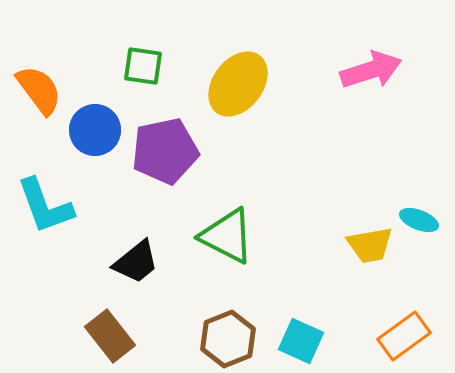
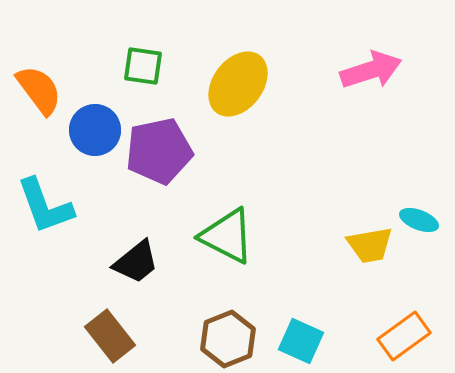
purple pentagon: moved 6 px left
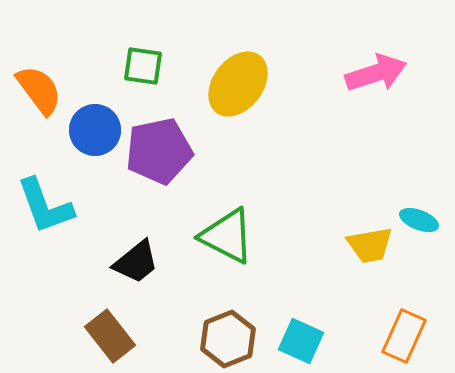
pink arrow: moved 5 px right, 3 px down
orange rectangle: rotated 30 degrees counterclockwise
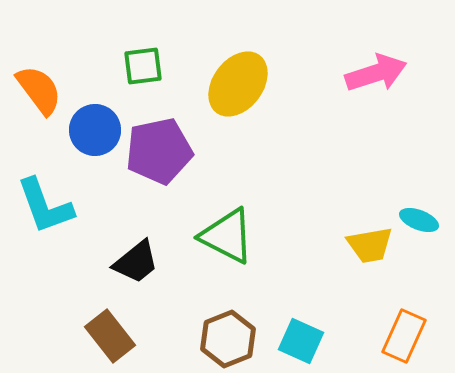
green square: rotated 15 degrees counterclockwise
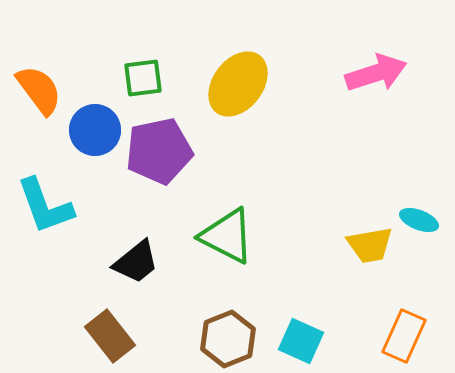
green square: moved 12 px down
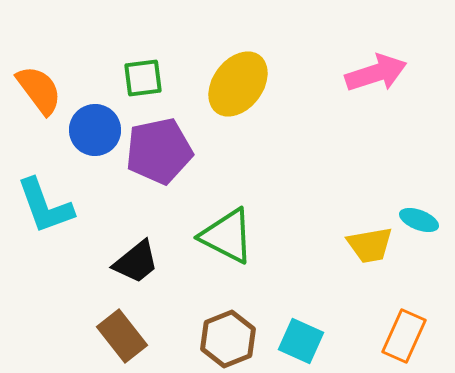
brown rectangle: moved 12 px right
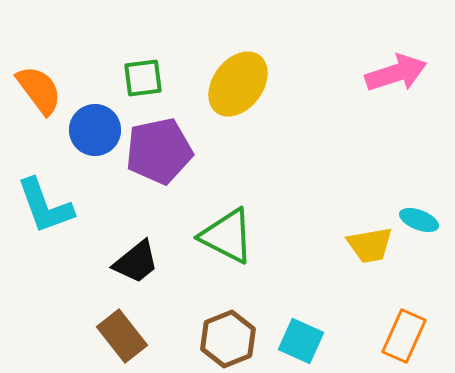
pink arrow: moved 20 px right
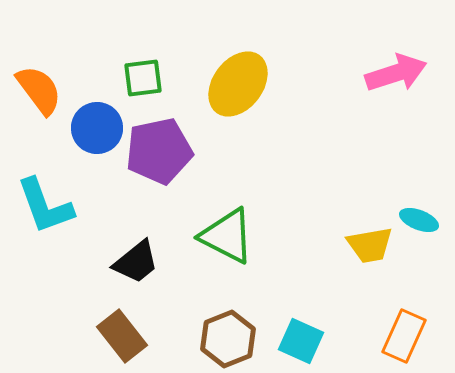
blue circle: moved 2 px right, 2 px up
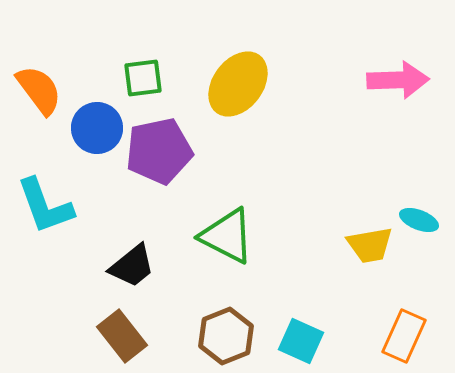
pink arrow: moved 2 px right, 7 px down; rotated 16 degrees clockwise
black trapezoid: moved 4 px left, 4 px down
brown hexagon: moved 2 px left, 3 px up
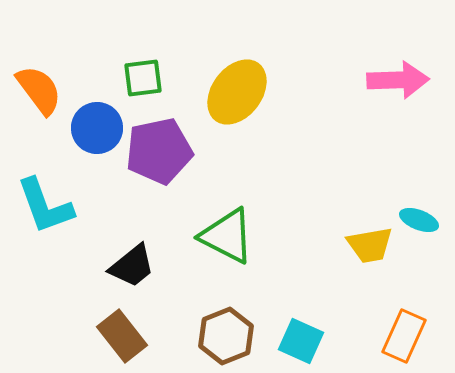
yellow ellipse: moved 1 px left, 8 px down
